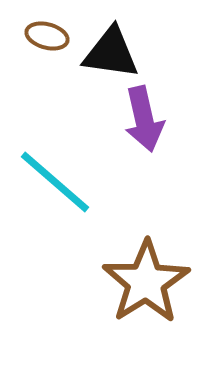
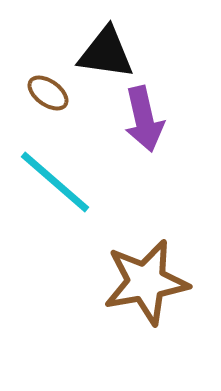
brown ellipse: moved 1 px right, 57 px down; rotated 21 degrees clockwise
black triangle: moved 5 px left
brown star: rotated 22 degrees clockwise
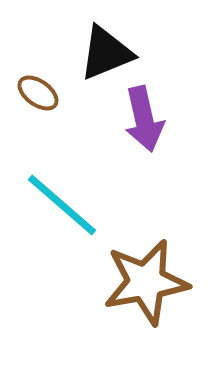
black triangle: rotated 30 degrees counterclockwise
brown ellipse: moved 10 px left
cyan line: moved 7 px right, 23 px down
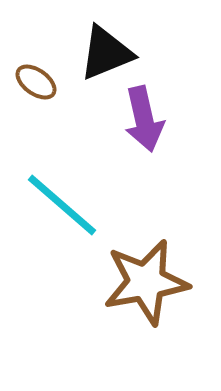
brown ellipse: moved 2 px left, 11 px up
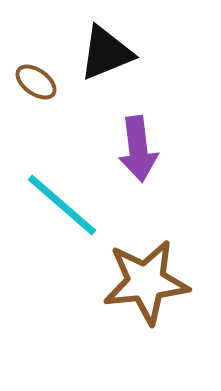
purple arrow: moved 6 px left, 30 px down; rotated 6 degrees clockwise
brown star: rotated 4 degrees clockwise
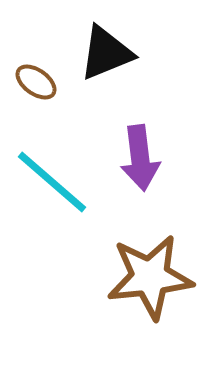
purple arrow: moved 2 px right, 9 px down
cyan line: moved 10 px left, 23 px up
brown star: moved 4 px right, 5 px up
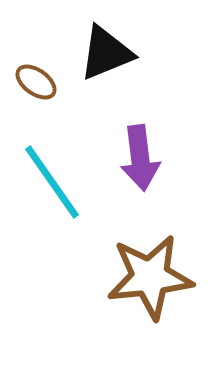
cyan line: rotated 14 degrees clockwise
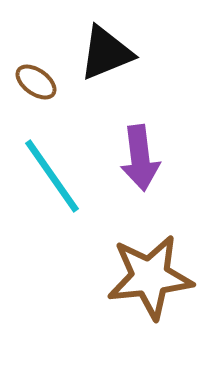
cyan line: moved 6 px up
